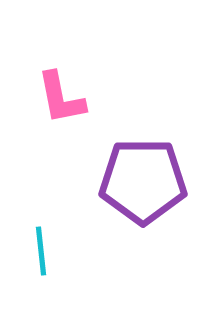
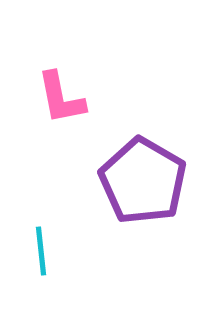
purple pentagon: rotated 30 degrees clockwise
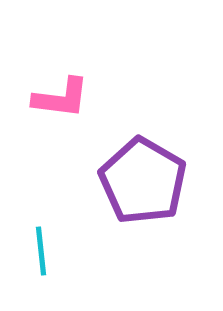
pink L-shape: rotated 72 degrees counterclockwise
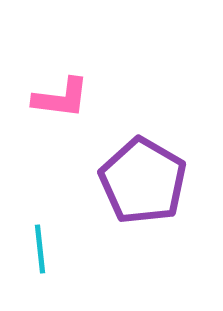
cyan line: moved 1 px left, 2 px up
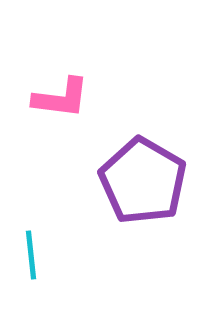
cyan line: moved 9 px left, 6 px down
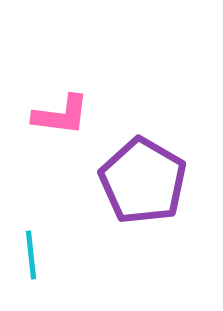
pink L-shape: moved 17 px down
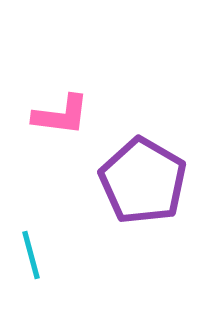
cyan line: rotated 9 degrees counterclockwise
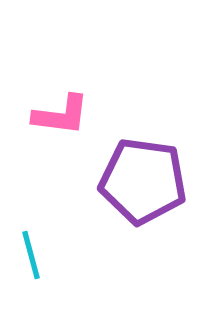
purple pentagon: rotated 22 degrees counterclockwise
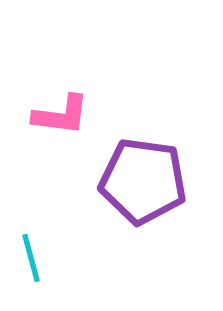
cyan line: moved 3 px down
